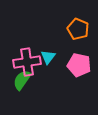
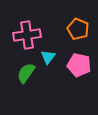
pink cross: moved 27 px up
green semicircle: moved 4 px right, 7 px up
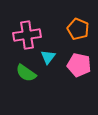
green semicircle: rotated 90 degrees counterclockwise
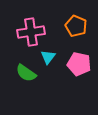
orange pentagon: moved 2 px left, 3 px up
pink cross: moved 4 px right, 3 px up
pink pentagon: moved 1 px up
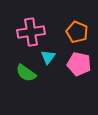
orange pentagon: moved 1 px right, 6 px down
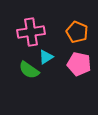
cyan triangle: moved 2 px left; rotated 21 degrees clockwise
green semicircle: moved 3 px right, 3 px up
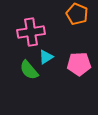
orange pentagon: moved 18 px up
pink pentagon: rotated 15 degrees counterclockwise
green semicircle: rotated 15 degrees clockwise
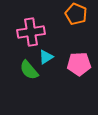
orange pentagon: moved 1 px left
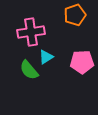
orange pentagon: moved 1 px left, 1 px down; rotated 30 degrees clockwise
pink pentagon: moved 3 px right, 2 px up
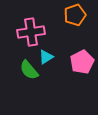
pink pentagon: rotated 25 degrees counterclockwise
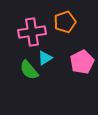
orange pentagon: moved 10 px left, 7 px down
pink cross: moved 1 px right
cyan triangle: moved 1 px left, 1 px down
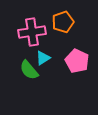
orange pentagon: moved 2 px left
cyan triangle: moved 2 px left
pink pentagon: moved 5 px left, 1 px up; rotated 20 degrees counterclockwise
